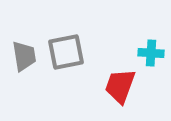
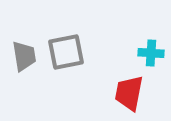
red trapezoid: moved 9 px right, 7 px down; rotated 9 degrees counterclockwise
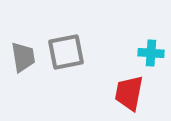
gray trapezoid: moved 1 px left, 1 px down
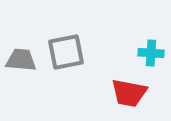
gray trapezoid: moved 2 px left, 3 px down; rotated 76 degrees counterclockwise
red trapezoid: rotated 90 degrees counterclockwise
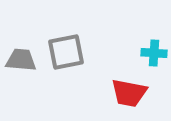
cyan cross: moved 3 px right
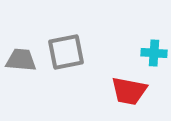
red trapezoid: moved 2 px up
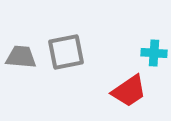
gray trapezoid: moved 3 px up
red trapezoid: rotated 45 degrees counterclockwise
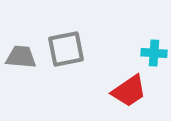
gray square: moved 3 px up
